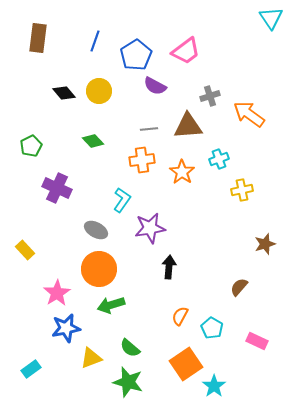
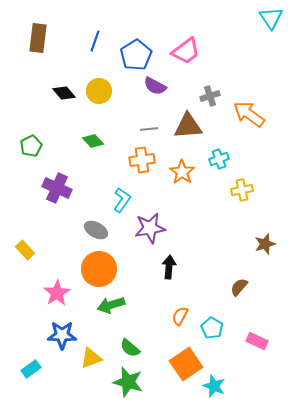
blue star: moved 4 px left, 7 px down; rotated 12 degrees clockwise
cyan star: rotated 15 degrees counterclockwise
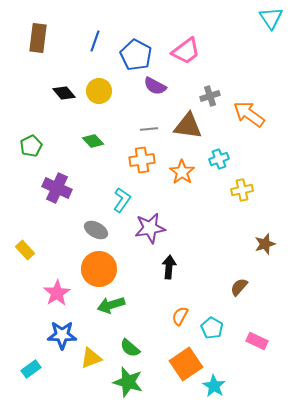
blue pentagon: rotated 12 degrees counterclockwise
brown triangle: rotated 12 degrees clockwise
cyan star: rotated 10 degrees clockwise
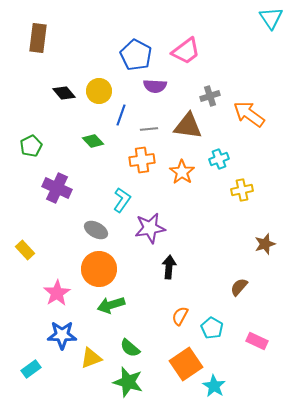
blue line: moved 26 px right, 74 px down
purple semicircle: rotated 25 degrees counterclockwise
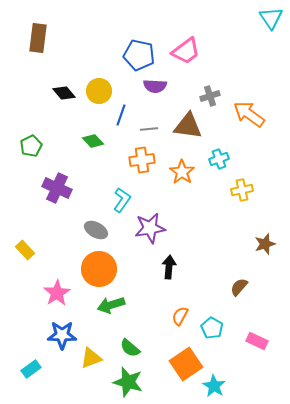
blue pentagon: moved 3 px right; rotated 16 degrees counterclockwise
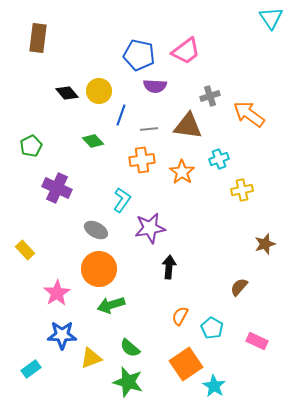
black diamond: moved 3 px right
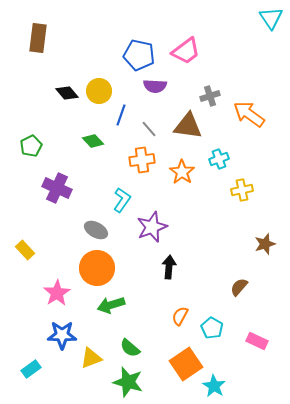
gray line: rotated 54 degrees clockwise
purple star: moved 2 px right, 1 px up; rotated 12 degrees counterclockwise
orange circle: moved 2 px left, 1 px up
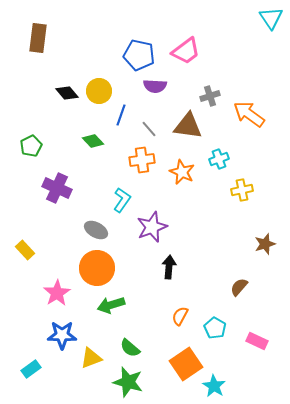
orange star: rotated 10 degrees counterclockwise
cyan pentagon: moved 3 px right
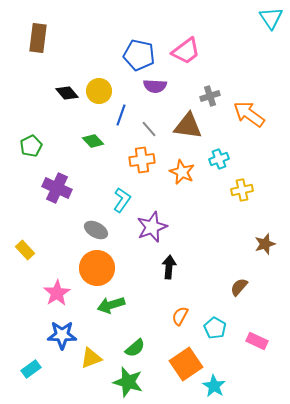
green semicircle: moved 5 px right; rotated 80 degrees counterclockwise
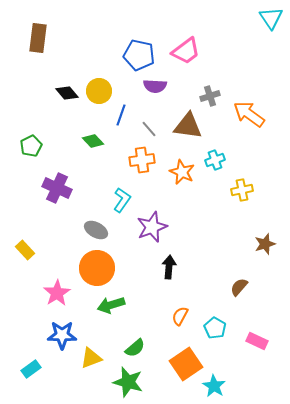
cyan cross: moved 4 px left, 1 px down
